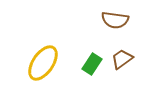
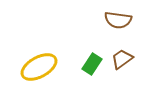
brown semicircle: moved 3 px right
yellow ellipse: moved 4 px left, 4 px down; rotated 27 degrees clockwise
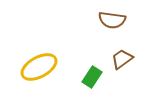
brown semicircle: moved 6 px left
green rectangle: moved 13 px down
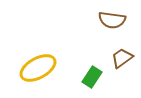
brown trapezoid: moved 1 px up
yellow ellipse: moved 1 px left, 1 px down
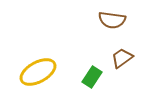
yellow ellipse: moved 4 px down
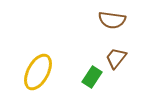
brown trapezoid: moved 6 px left; rotated 15 degrees counterclockwise
yellow ellipse: rotated 33 degrees counterclockwise
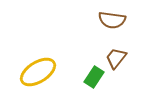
yellow ellipse: rotated 30 degrees clockwise
green rectangle: moved 2 px right
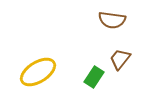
brown trapezoid: moved 4 px right, 1 px down
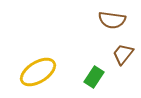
brown trapezoid: moved 3 px right, 5 px up
